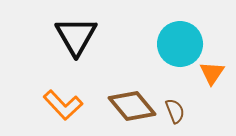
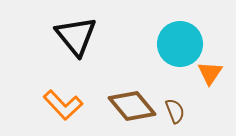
black triangle: rotated 9 degrees counterclockwise
orange triangle: moved 2 px left
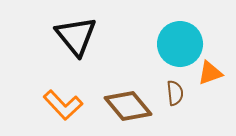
orange triangle: rotated 36 degrees clockwise
brown diamond: moved 4 px left
brown semicircle: moved 18 px up; rotated 15 degrees clockwise
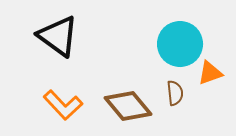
black triangle: moved 18 px left; rotated 15 degrees counterclockwise
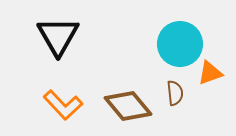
black triangle: rotated 24 degrees clockwise
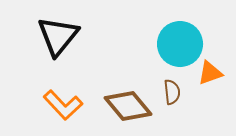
black triangle: rotated 9 degrees clockwise
brown semicircle: moved 3 px left, 1 px up
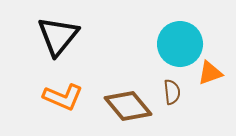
orange L-shape: moved 8 px up; rotated 24 degrees counterclockwise
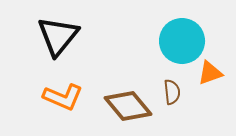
cyan circle: moved 2 px right, 3 px up
